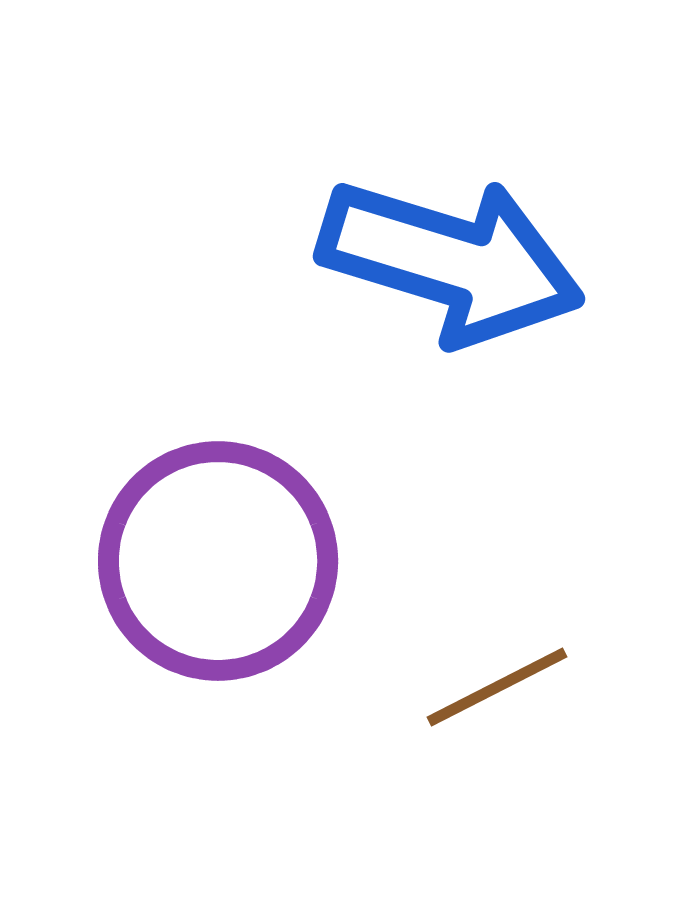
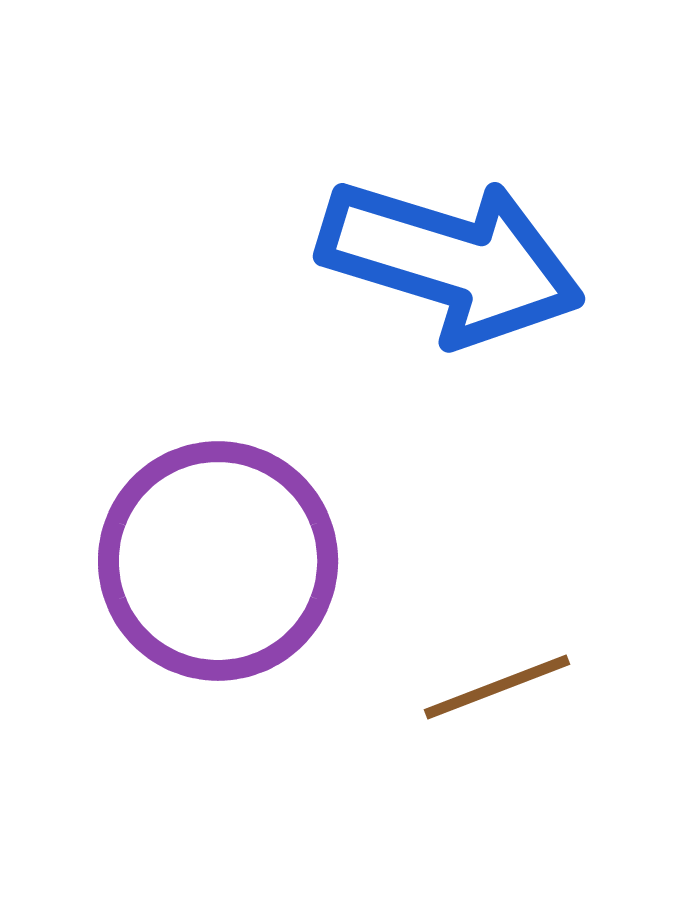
brown line: rotated 6 degrees clockwise
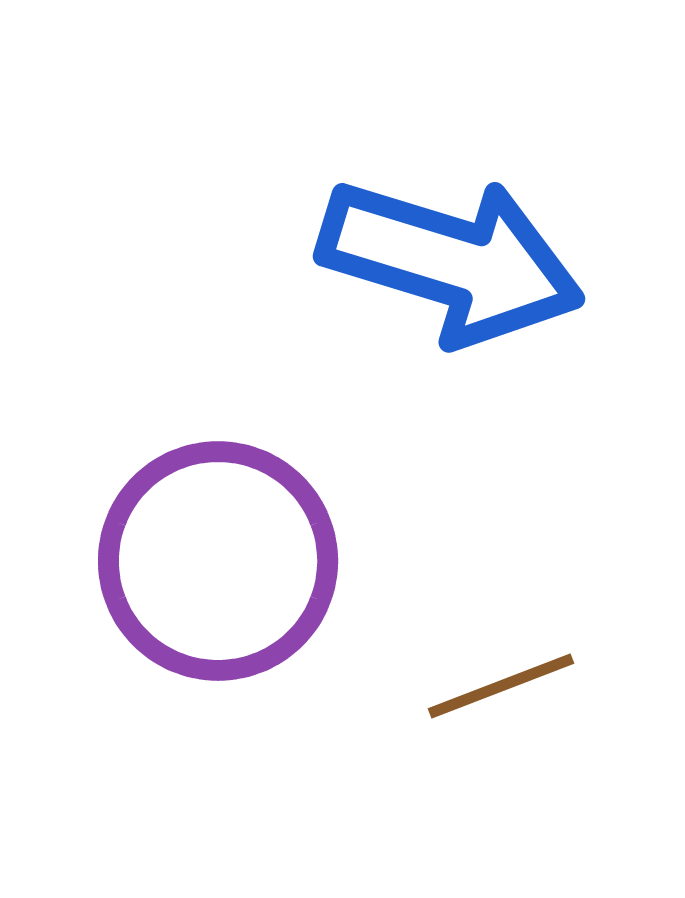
brown line: moved 4 px right, 1 px up
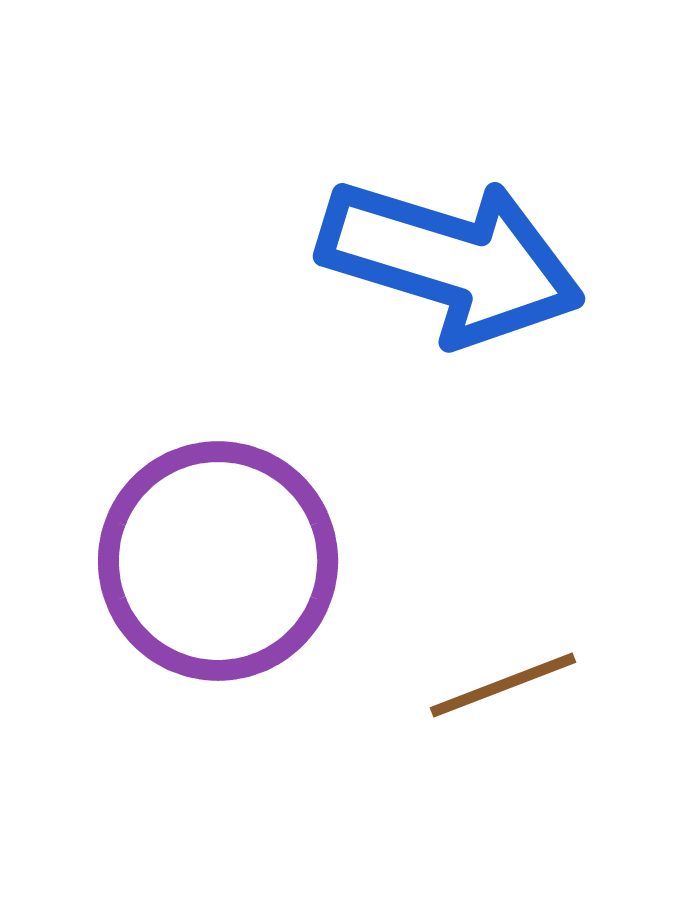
brown line: moved 2 px right, 1 px up
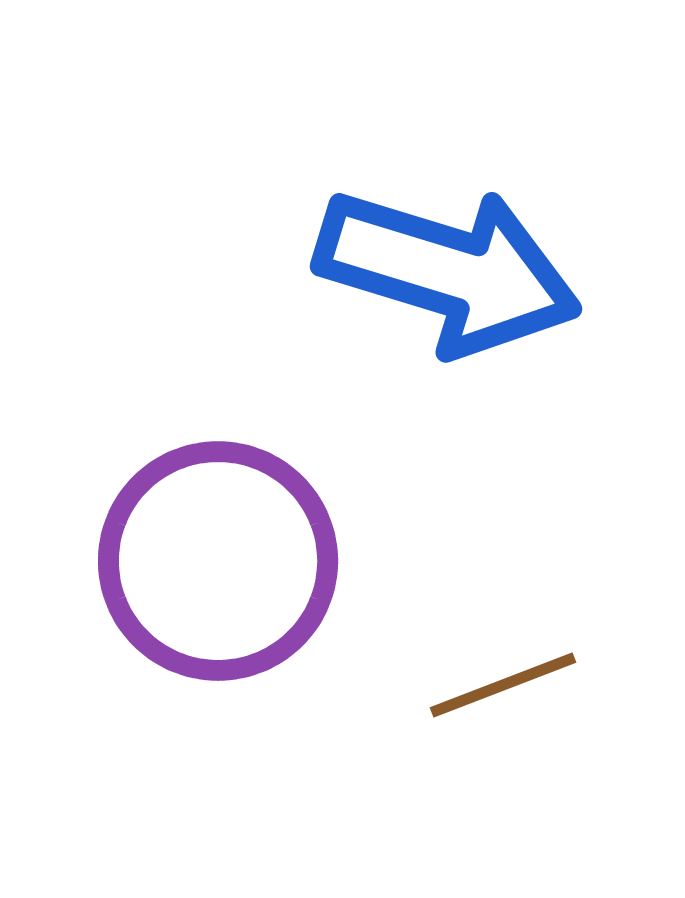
blue arrow: moved 3 px left, 10 px down
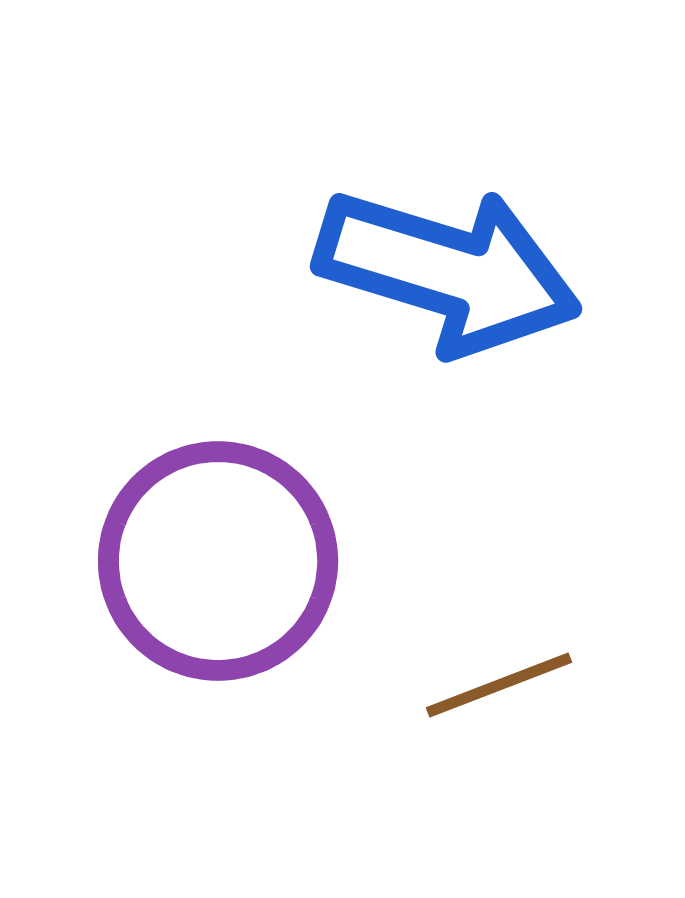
brown line: moved 4 px left
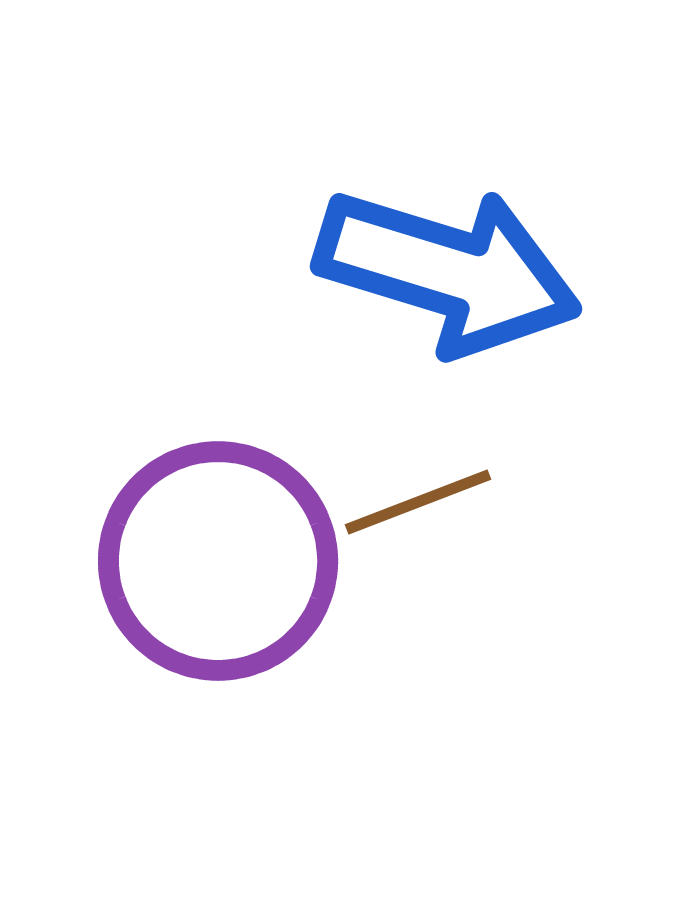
brown line: moved 81 px left, 183 px up
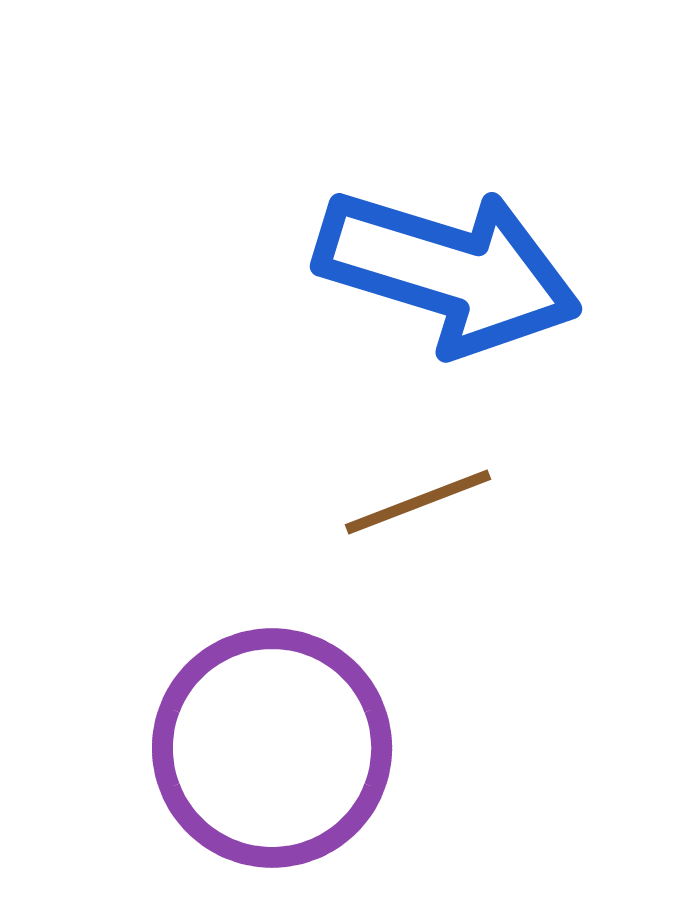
purple circle: moved 54 px right, 187 px down
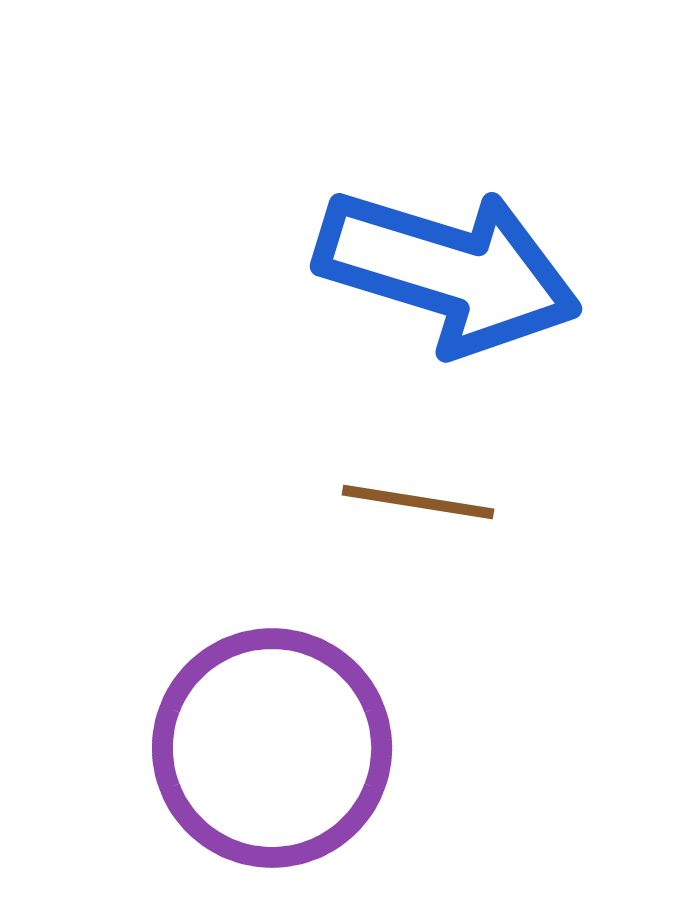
brown line: rotated 30 degrees clockwise
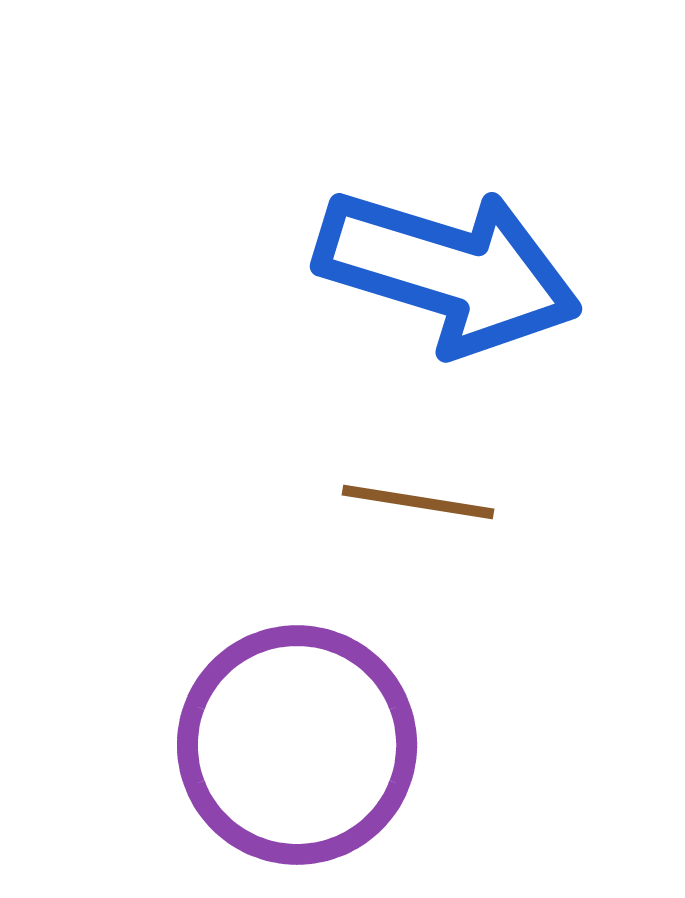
purple circle: moved 25 px right, 3 px up
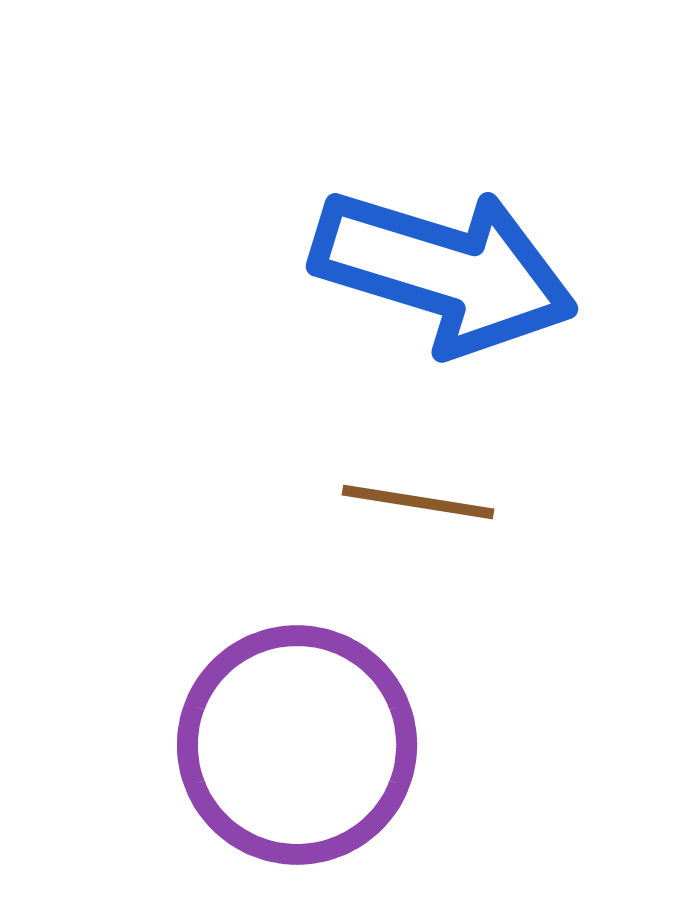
blue arrow: moved 4 px left
